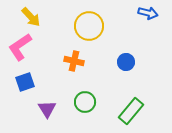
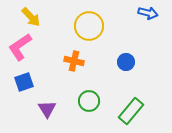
blue square: moved 1 px left
green circle: moved 4 px right, 1 px up
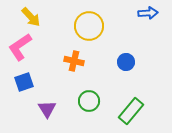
blue arrow: rotated 18 degrees counterclockwise
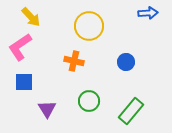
blue square: rotated 18 degrees clockwise
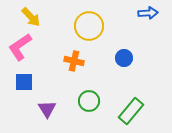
blue circle: moved 2 px left, 4 px up
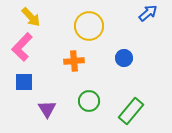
blue arrow: rotated 36 degrees counterclockwise
pink L-shape: moved 2 px right; rotated 12 degrees counterclockwise
orange cross: rotated 18 degrees counterclockwise
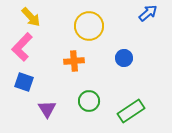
blue square: rotated 18 degrees clockwise
green rectangle: rotated 16 degrees clockwise
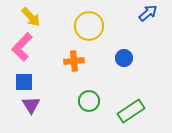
blue square: rotated 18 degrees counterclockwise
purple triangle: moved 16 px left, 4 px up
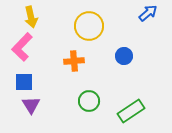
yellow arrow: rotated 30 degrees clockwise
blue circle: moved 2 px up
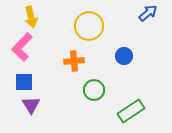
green circle: moved 5 px right, 11 px up
